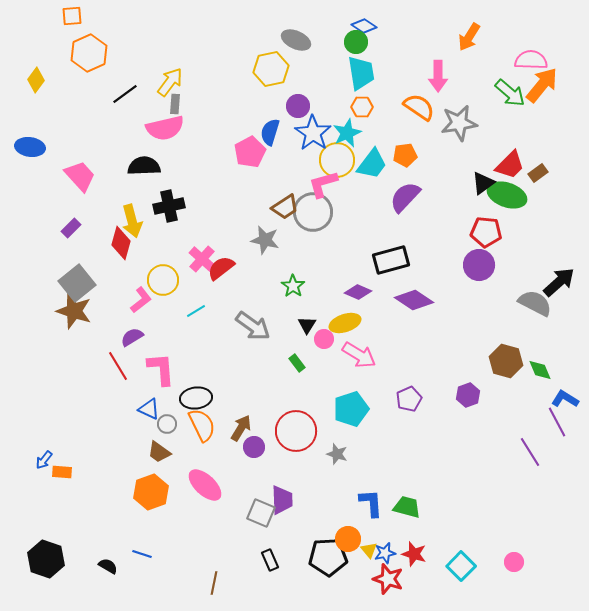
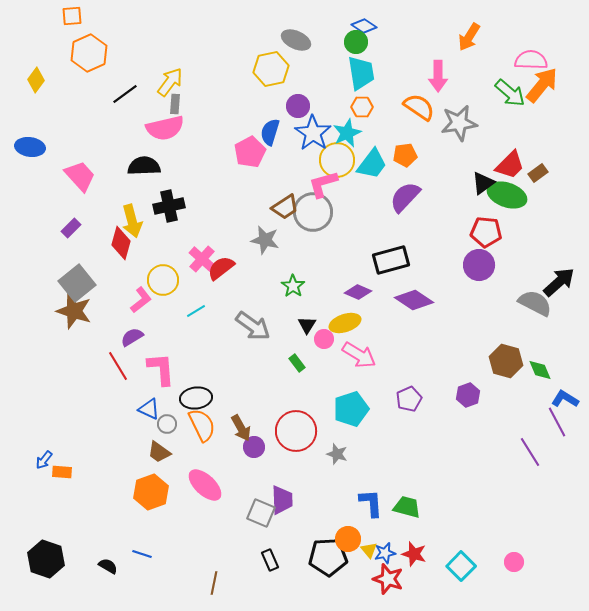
brown arrow at (241, 428): rotated 120 degrees clockwise
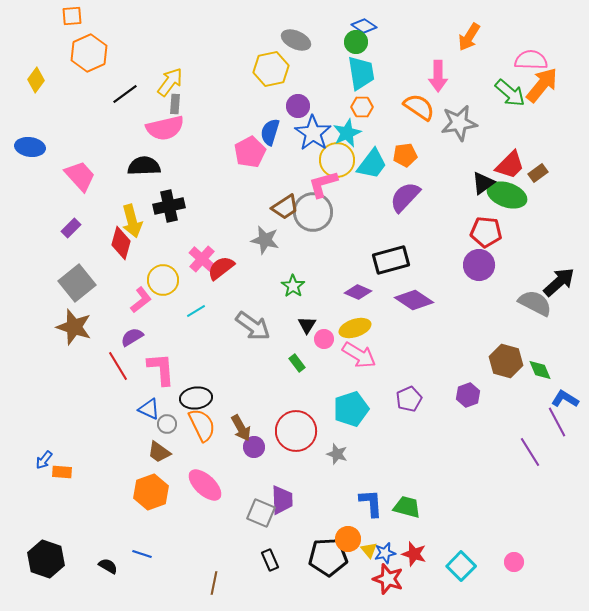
brown star at (74, 311): moved 16 px down
yellow ellipse at (345, 323): moved 10 px right, 5 px down
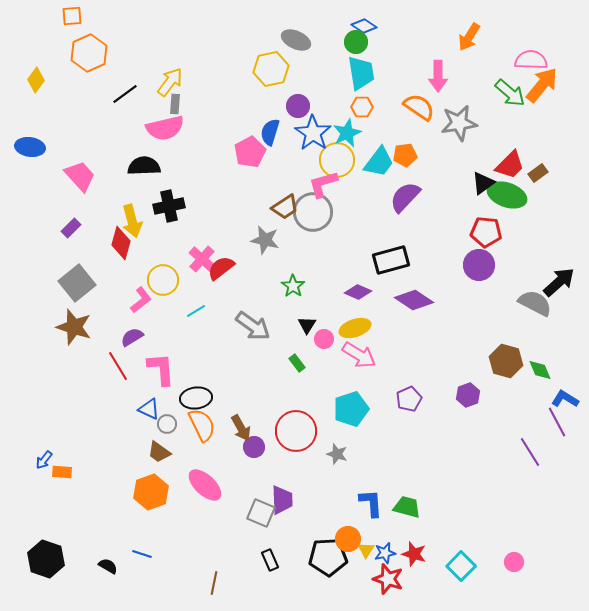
cyan trapezoid at (372, 164): moved 7 px right, 2 px up
yellow triangle at (369, 550): moved 3 px left; rotated 12 degrees clockwise
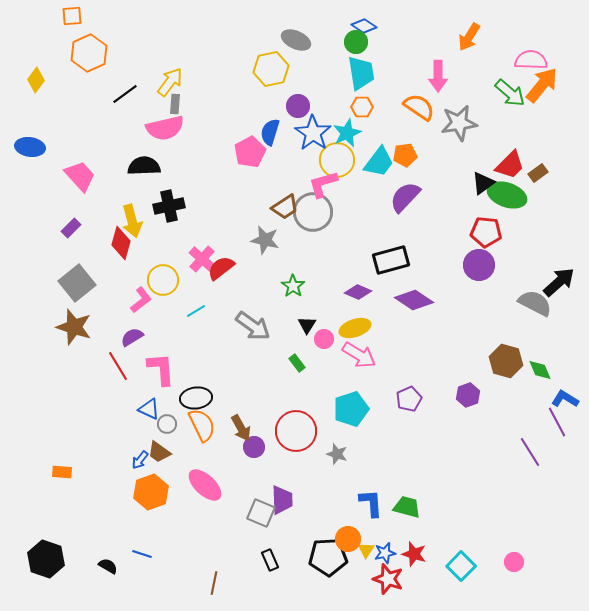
blue arrow at (44, 460): moved 96 px right
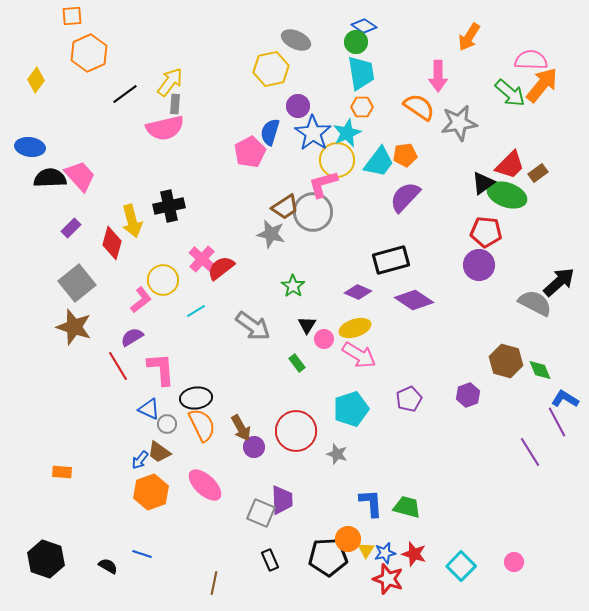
black semicircle at (144, 166): moved 94 px left, 12 px down
gray star at (265, 240): moved 6 px right, 6 px up
red diamond at (121, 243): moved 9 px left
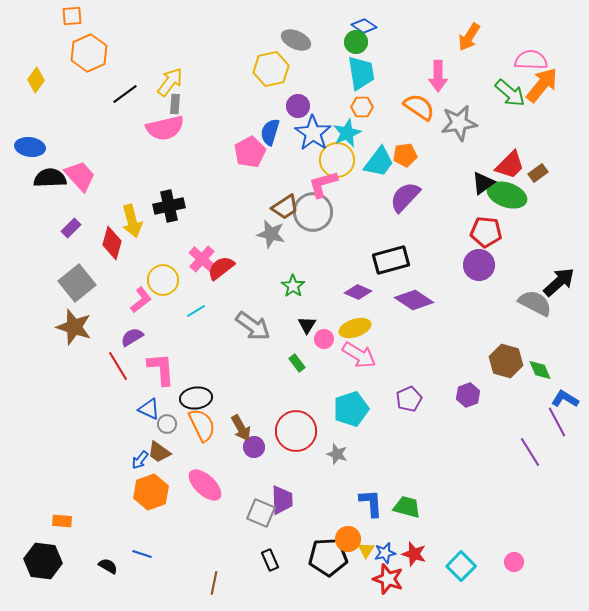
orange rectangle at (62, 472): moved 49 px down
black hexagon at (46, 559): moved 3 px left, 2 px down; rotated 12 degrees counterclockwise
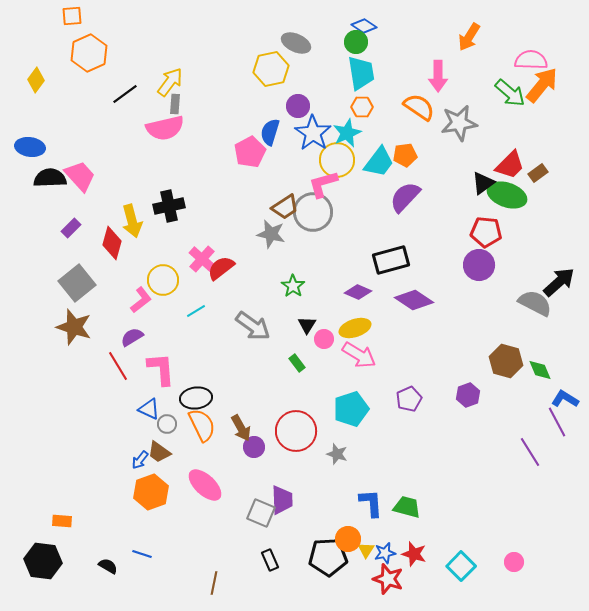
gray ellipse at (296, 40): moved 3 px down
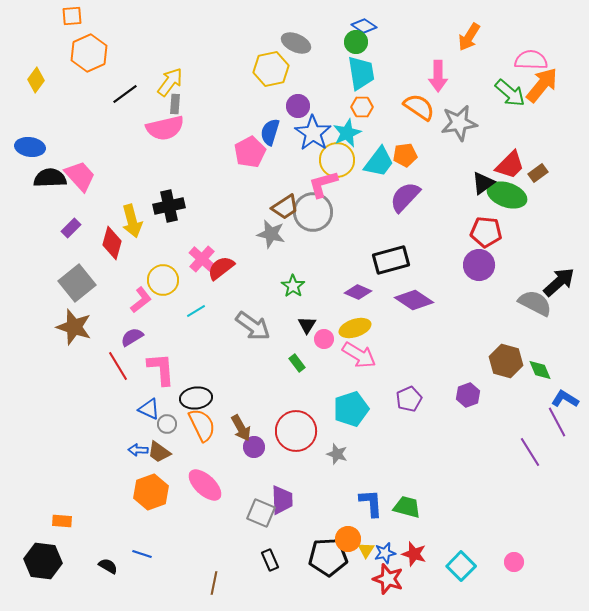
blue arrow at (140, 460): moved 2 px left, 10 px up; rotated 54 degrees clockwise
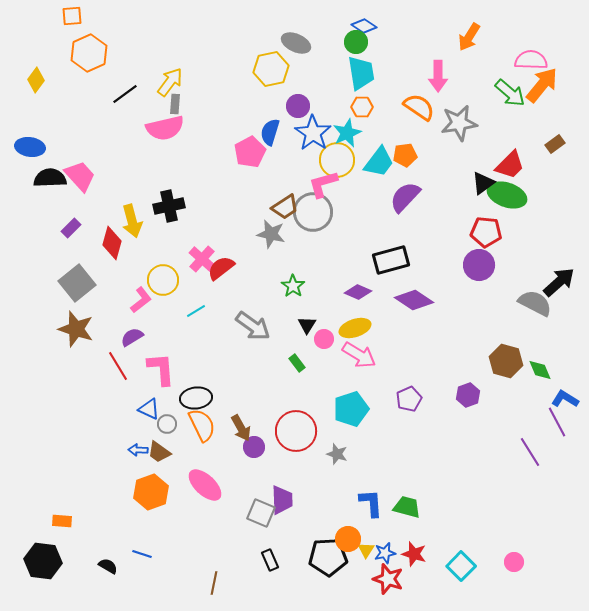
brown rectangle at (538, 173): moved 17 px right, 29 px up
brown star at (74, 327): moved 2 px right, 2 px down
